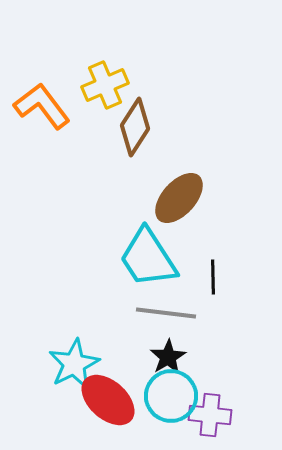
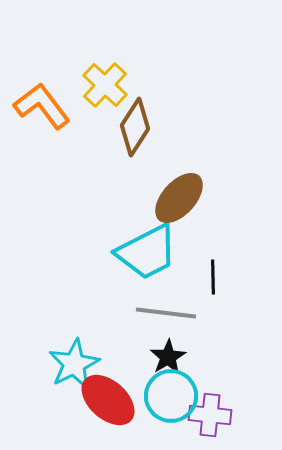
yellow cross: rotated 24 degrees counterclockwise
cyan trapezoid: moved 1 px left, 6 px up; rotated 84 degrees counterclockwise
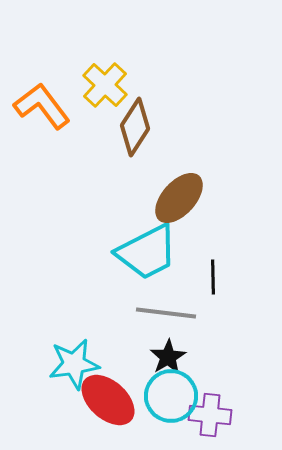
cyan star: rotated 18 degrees clockwise
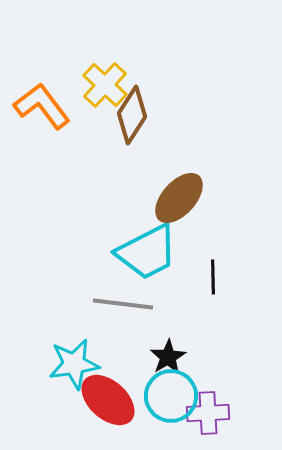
brown diamond: moved 3 px left, 12 px up
gray line: moved 43 px left, 9 px up
purple cross: moved 2 px left, 2 px up; rotated 9 degrees counterclockwise
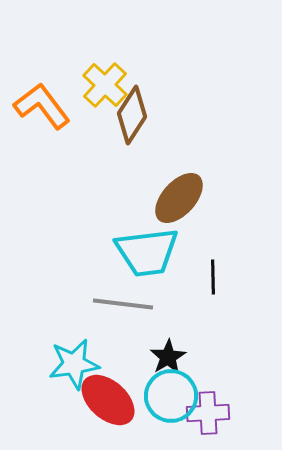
cyan trapezoid: rotated 20 degrees clockwise
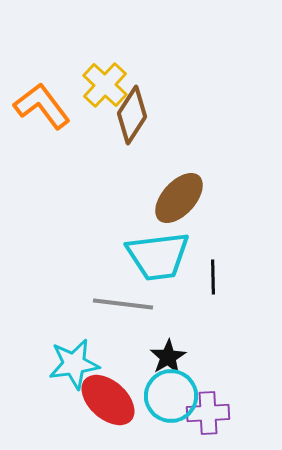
cyan trapezoid: moved 11 px right, 4 px down
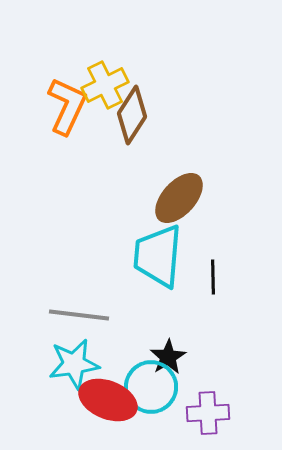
yellow cross: rotated 21 degrees clockwise
orange L-shape: moved 25 px right; rotated 62 degrees clockwise
cyan trapezoid: rotated 102 degrees clockwise
gray line: moved 44 px left, 11 px down
cyan circle: moved 20 px left, 9 px up
red ellipse: rotated 20 degrees counterclockwise
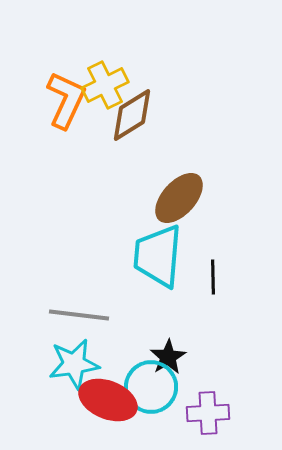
orange L-shape: moved 1 px left, 6 px up
brown diamond: rotated 26 degrees clockwise
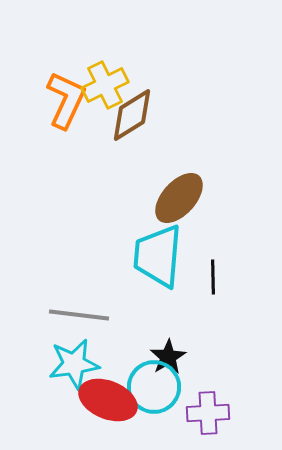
cyan circle: moved 3 px right
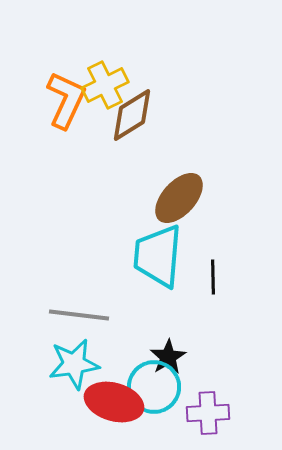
red ellipse: moved 6 px right, 2 px down; rotated 6 degrees counterclockwise
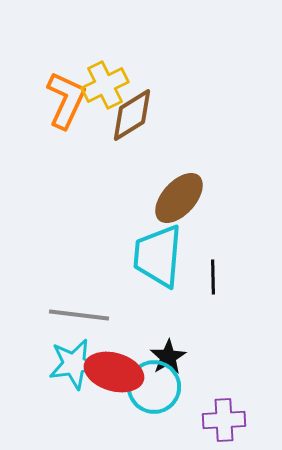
red ellipse: moved 30 px up
purple cross: moved 16 px right, 7 px down
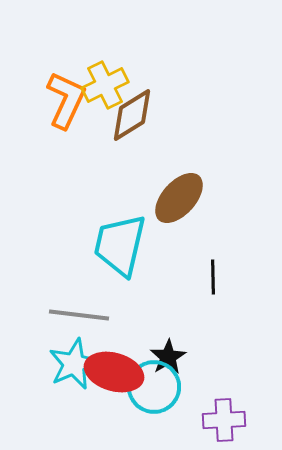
cyan trapezoid: moved 38 px left, 11 px up; rotated 8 degrees clockwise
cyan star: rotated 15 degrees counterclockwise
